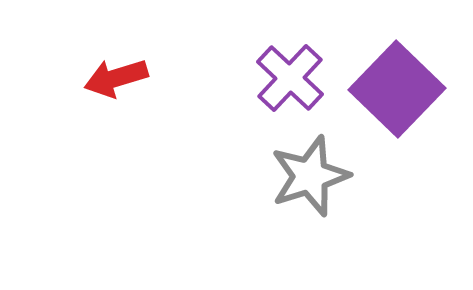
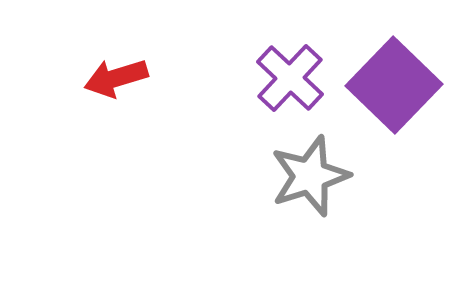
purple square: moved 3 px left, 4 px up
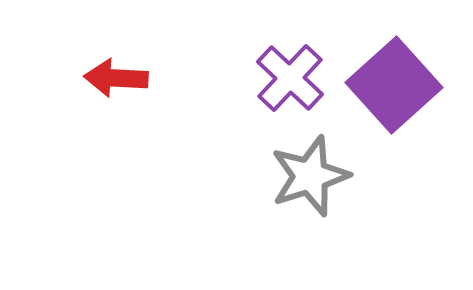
red arrow: rotated 20 degrees clockwise
purple square: rotated 4 degrees clockwise
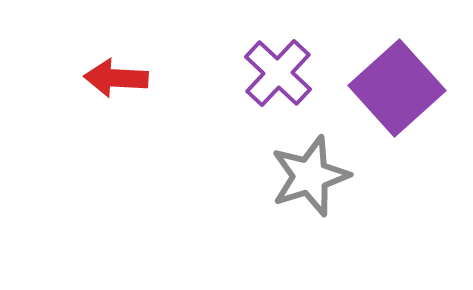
purple cross: moved 12 px left, 5 px up
purple square: moved 3 px right, 3 px down
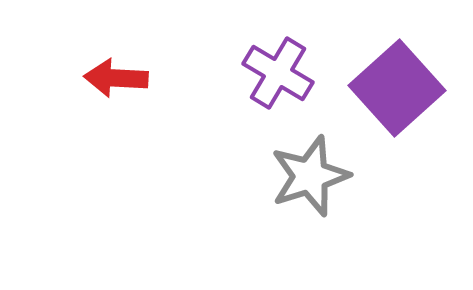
purple cross: rotated 12 degrees counterclockwise
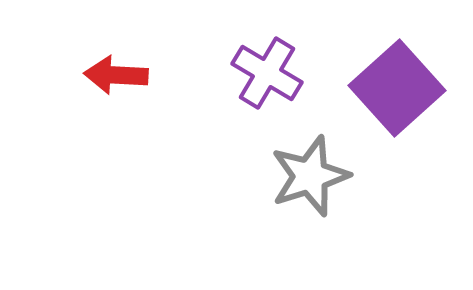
purple cross: moved 11 px left
red arrow: moved 3 px up
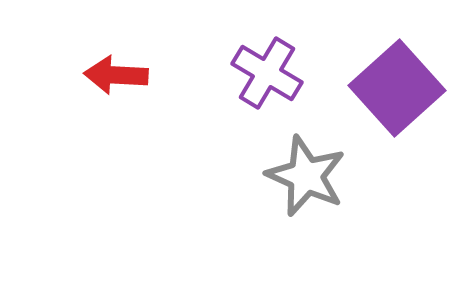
gray star: moved 4 px left; rotated 30 degrees counterclockwise
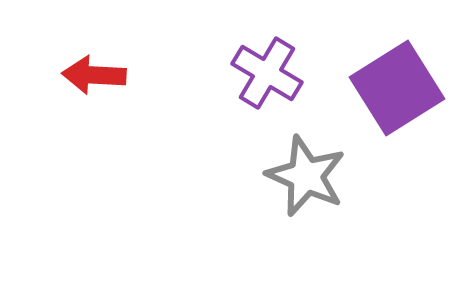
red arrow: moved 22 px left
purple square: rotated 10 degrees clockwise
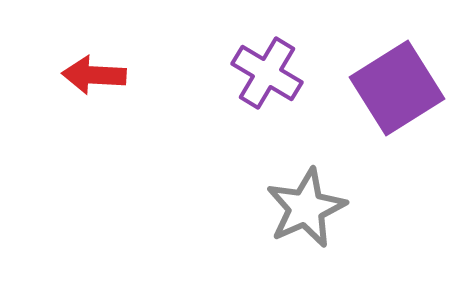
gray star: moved 32 px down; rotated 24 degrees clockwise
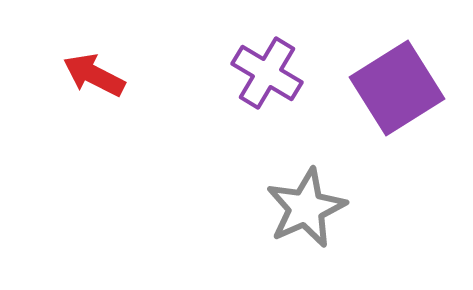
red arrow: rotated 24 degrees clockwise
